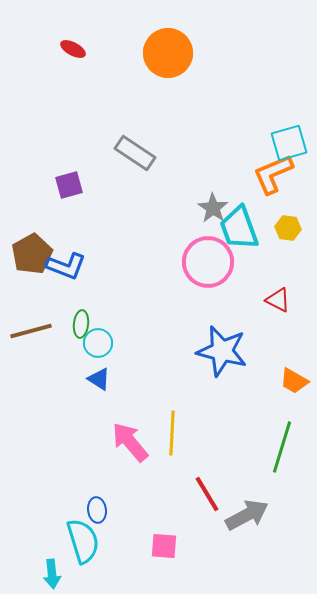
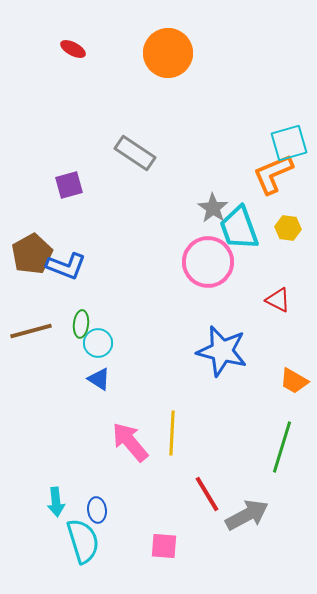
cyan arrow: moved 4 px right, 72 px up
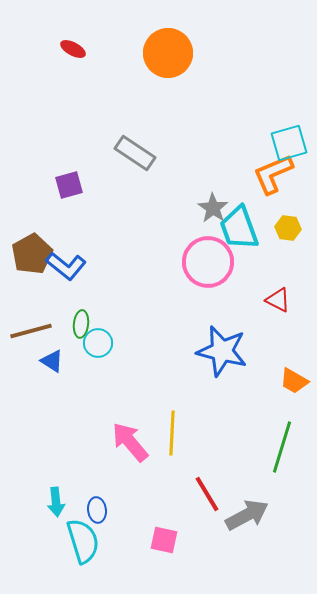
blue L-shape: rotated 18 degrees clockwise
blue triangle: moved 47 px left, 18 px up
pink square: moved 6 px up; rotated 8 degrees clockwise
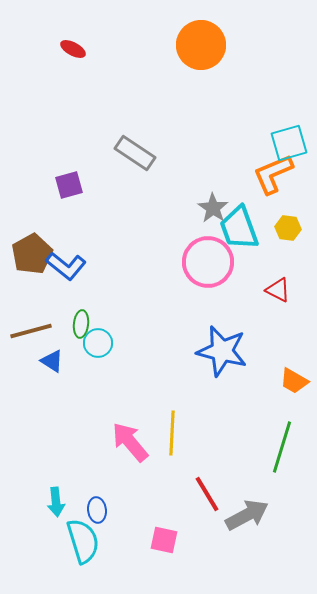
orange circle: moved 33 px right, 8 px up
red triangle: moved 10 px up
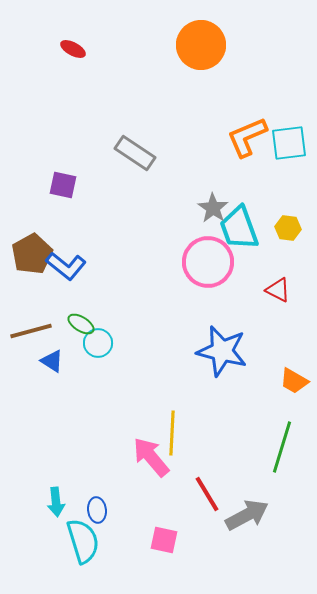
cyan square: rotated 9 degrees clockwise
orange L-shape: moved 26 px left, 37 px up
purple square: moved 6 px left; rotated 28 degrees clockwise
green ellipse: rotated 64 degrees counterclockwise
pink arrow: moved 21 px right, 15 px down
